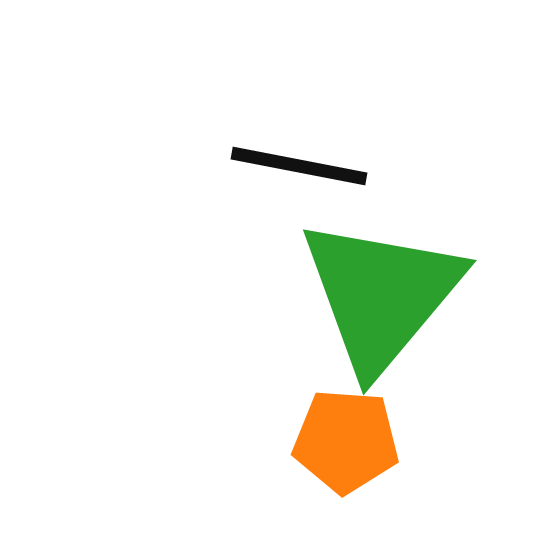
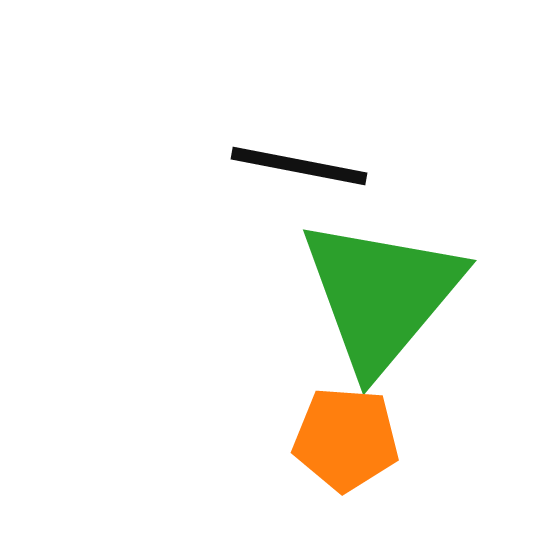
orange pentagon: moved 2 px up
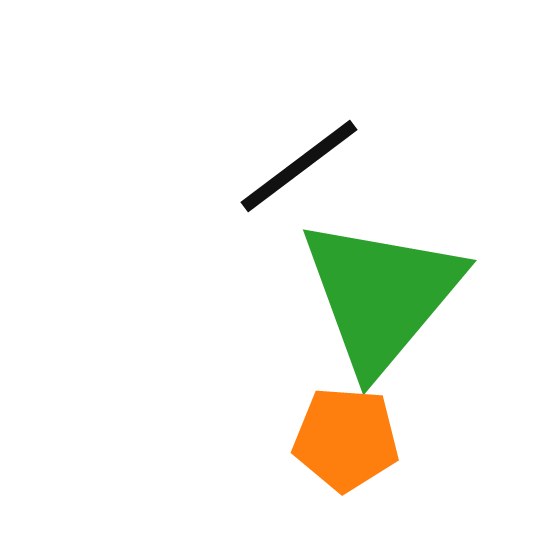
black line: rotated 48 degrees counterclockwise
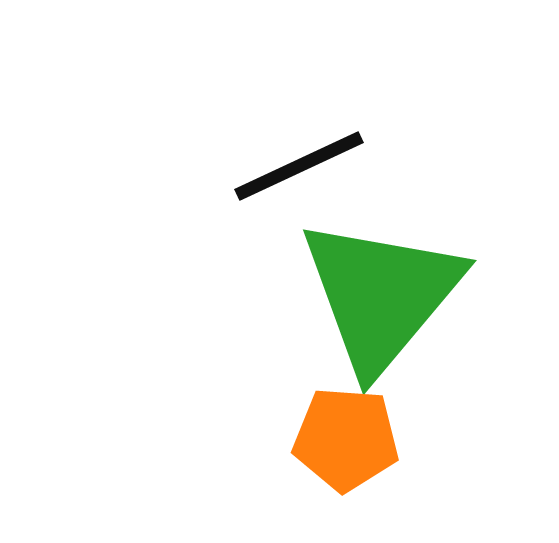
black line: rotated 12 degrees clockwise
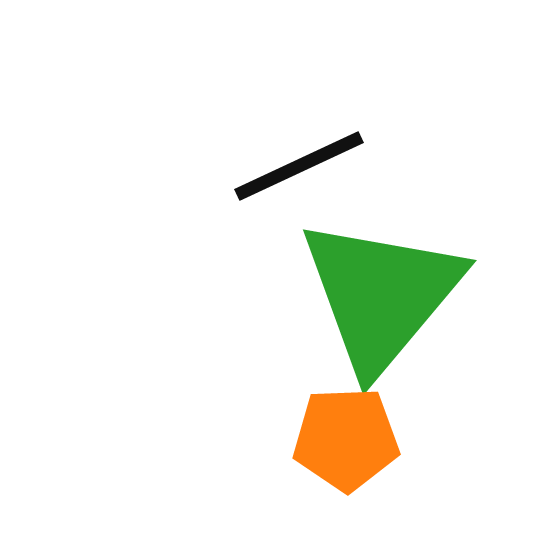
orange pentagon: rotated 6 degrees counterclockwise
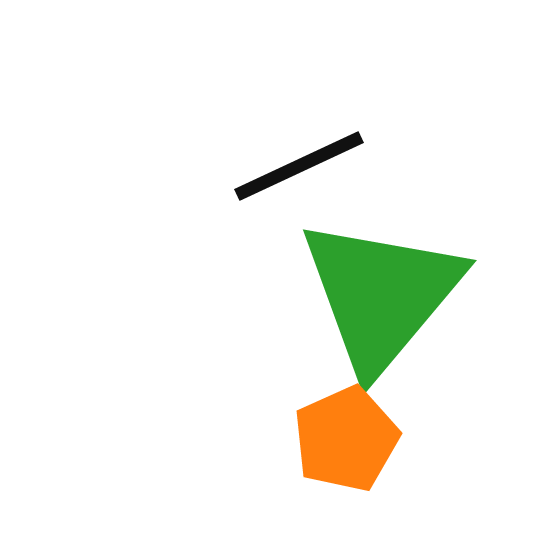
orange pentagon: rotated 22 degrees counterclockwise
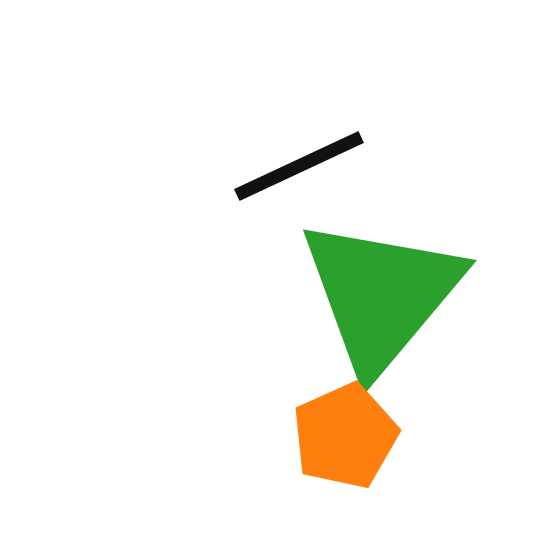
orange pentagon: moved 1 px left, 3 px up
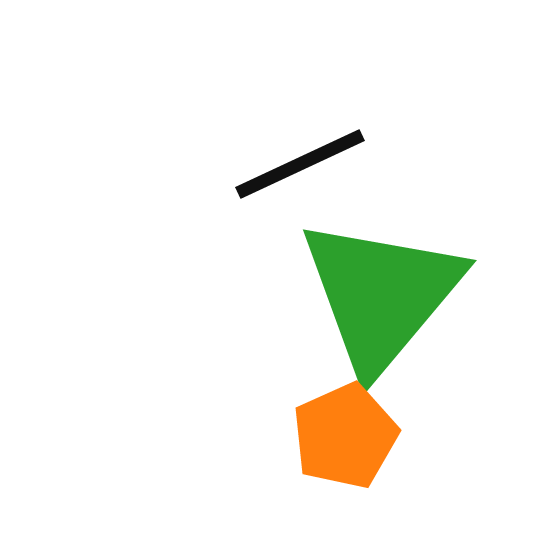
black line: moved 1 px right, 2 px up
